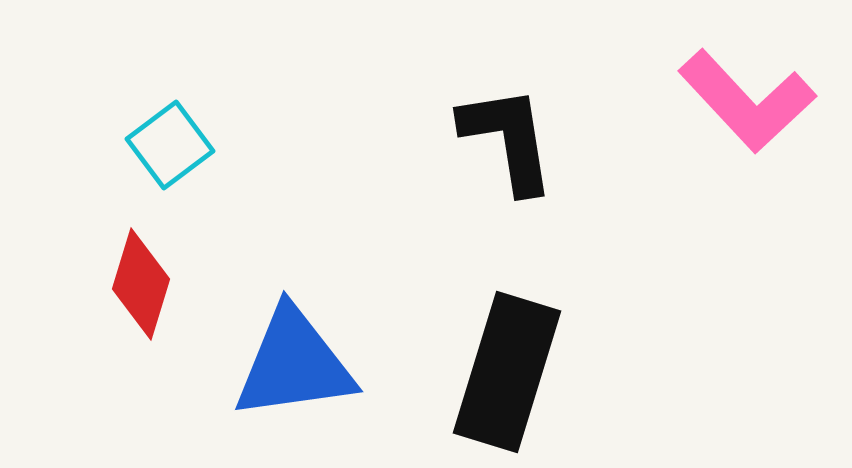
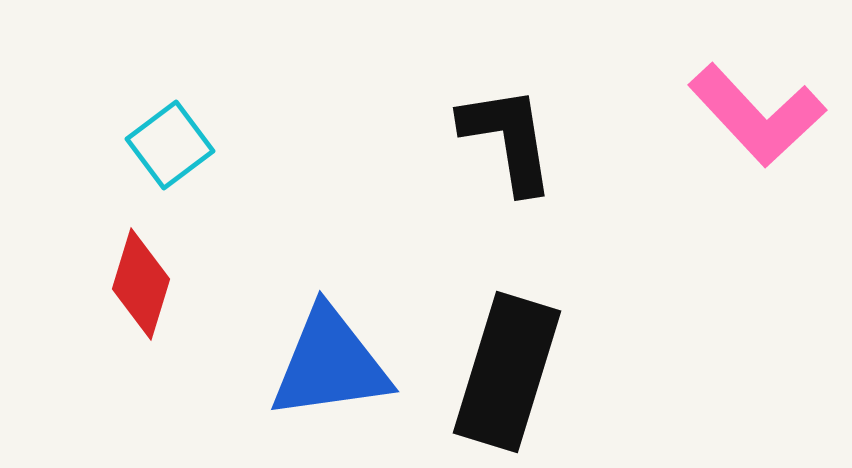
pink L-shape: moved 10 px right, 14 px down
blue triangle: moved 36 px right
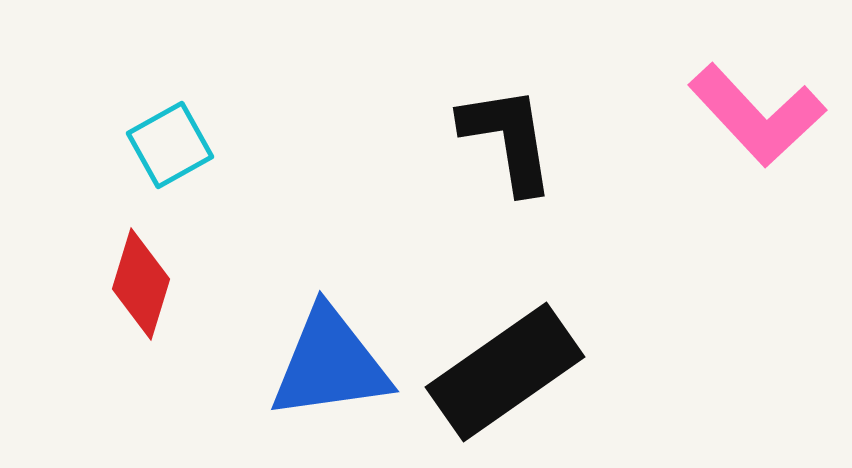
cyan square: rotated 8 degrees clockwise
black rectangle: moved 2 px left; rotated 38 degrees clockwise
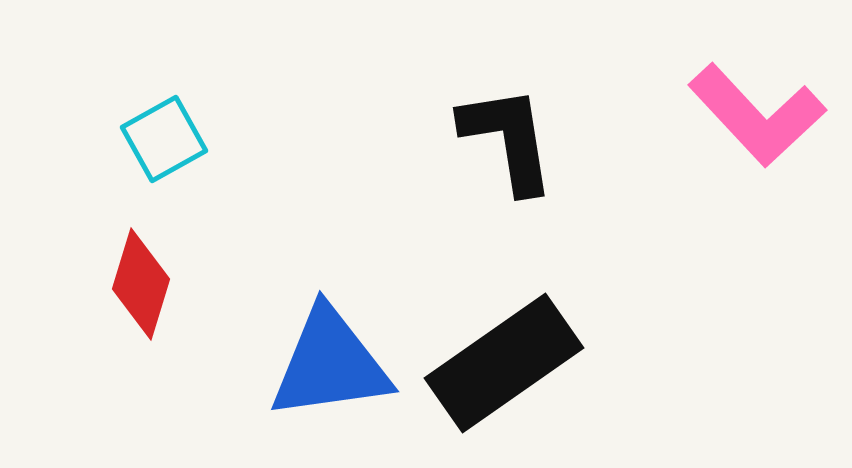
cyan square: moved 6 px left, 6 px up
black rectangle: moved 1 px left, 9 px up
